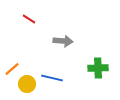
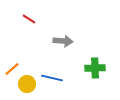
green cross: moved 3 px left
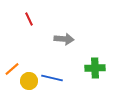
red line: rotated 32 degrees clockwise
gray arrow: moved 1 px right, 2 px up
yellow circle: moved 2 px right, 3 px up
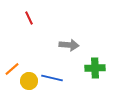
red line: moved 1 px up
gray arrow: moved 5 px right, 6 px down
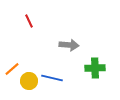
red line: moved 3 px down
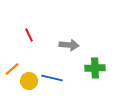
red line: moved 14 px down
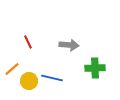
red line: moved 1 px left, 7 px down
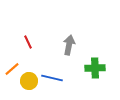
gray arrow: rotated 84 degrees counterclockwise
